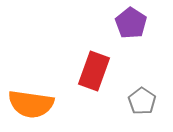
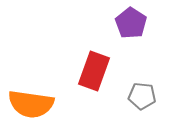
gray pentagon: moved 5 px up; rotated 28 degrees counterclockwise
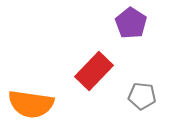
red rectangle: rotated 24 degrees clockwise
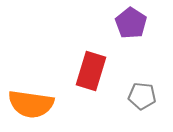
red rectangle: moved 3 px left; rotated 27 degrees counterclockwise
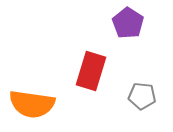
purple pentagon: moved 3 px left
orange semicircle: moved 1 px right
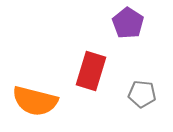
gray pentagon: moved 2 px up
orange semicircle: moved 3 px right, 3 px up; rotated 6 degrees clockwise
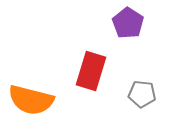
orange semicircle: moved 4 px left, 1 px up
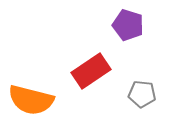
purple pentagon: moved 2 px down; rotated 16 degrees counterclockwise
red rectangle: rotated 39 degrees clockwise
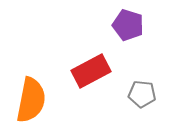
red rectangle: rotated 6 degrees clockwise
orange semicircle: rotated 93 degrees counterclockwise
